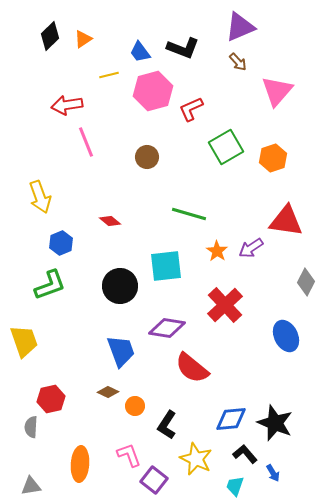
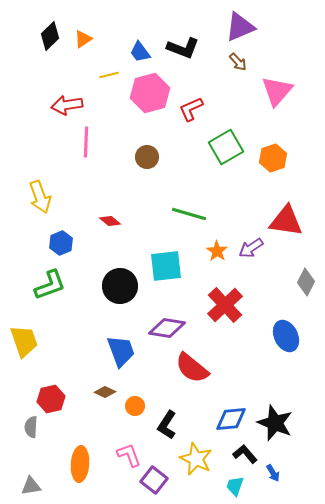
pink hexagon at (153, 91): moved 3 px left, 2 px down
pink line at (86, 142): rotated 24 degrees clockwise
brown diamond at (108, 392): moved 3 px left
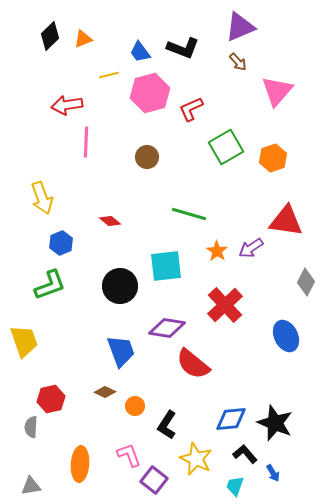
orange triangle at (83, 39): rotated 12 degrees clockwise
yellow arrow at (40, 197): moved 2 px right, 1 px down
red semicircle at (192, 368): moved 1 px right, 4 px up
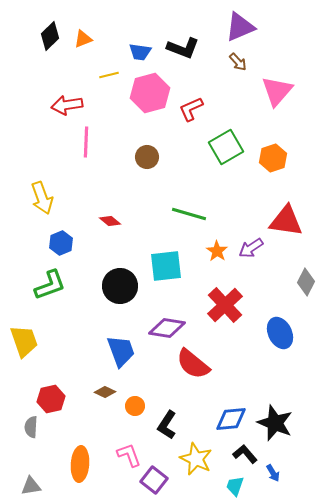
blue trapezoid at (140, 52): rotated 45 degrees counterclockwise
blue ellipse at (286, 336): moved 6 px left, 3 px up
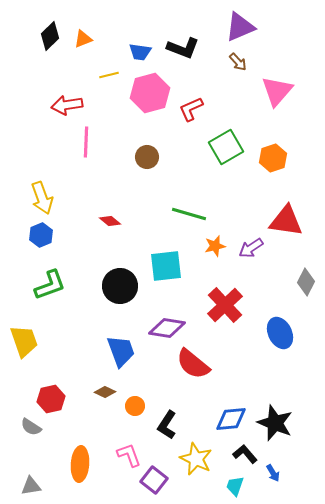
blue hexagon at (61, 243): moved 20 px left, 8 px up
orange star at (217, 251): moved 2 px left, 5 px up; rotated 25 degrees clockwise
gray semicircle at (31, 427): rotated 60 degrees counterclockwise
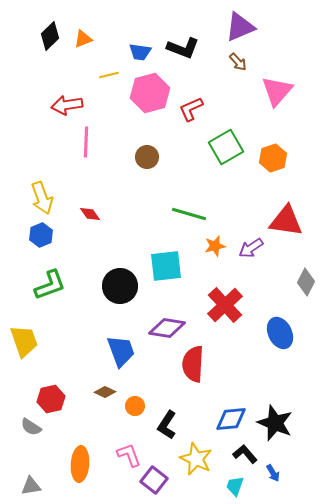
red diamond at (110, 221): moved 20 px left, 7 px up; rotated 15 degrees clockwise
red semicircle at (193, 364): rotated 54 degrees clockwise
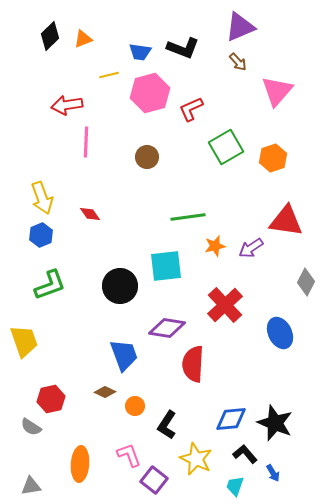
green line at (189, 214): moved 1 px left, 3 px down; rotated 24 degrees counterclockwise
blue trapezoid at (121, 351): moved 3 px right, 4 px down
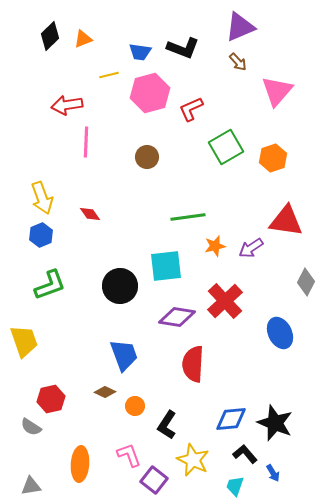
red cross at (225, 305): moved 4 px up
purple diamond at (167, 328): moved 10 px right, 11 px up
yellow star at (196, 459): moved 3 px left, 1 px down
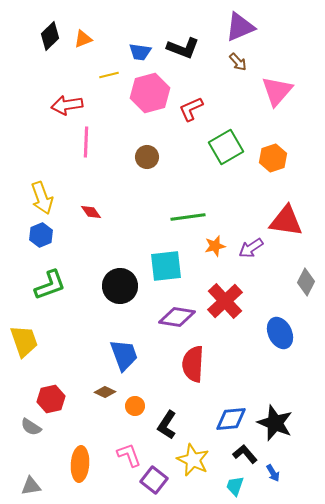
red diamond at (90, 214): moved 1 px right, 2 px up
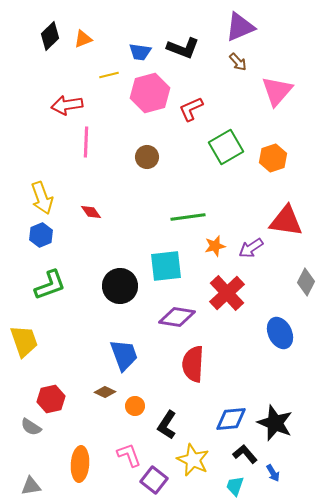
red cross at (225, 301): moved 2 px right, 8 px up
